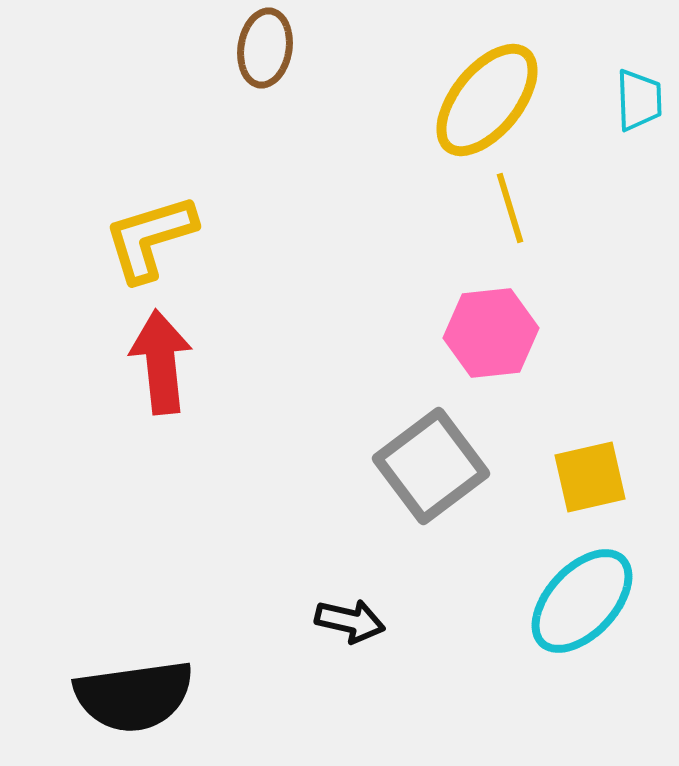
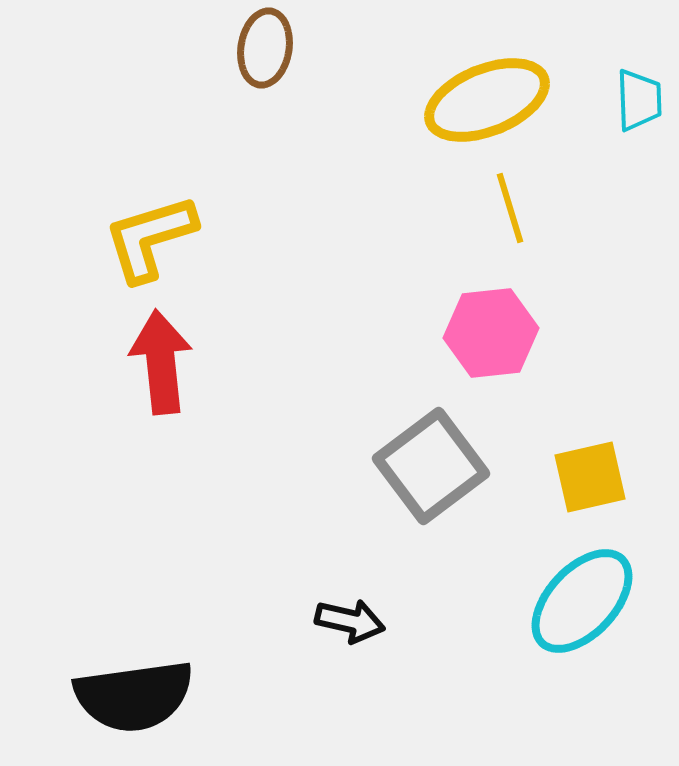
yellow ellipse: rotated 29 degrees clockwise
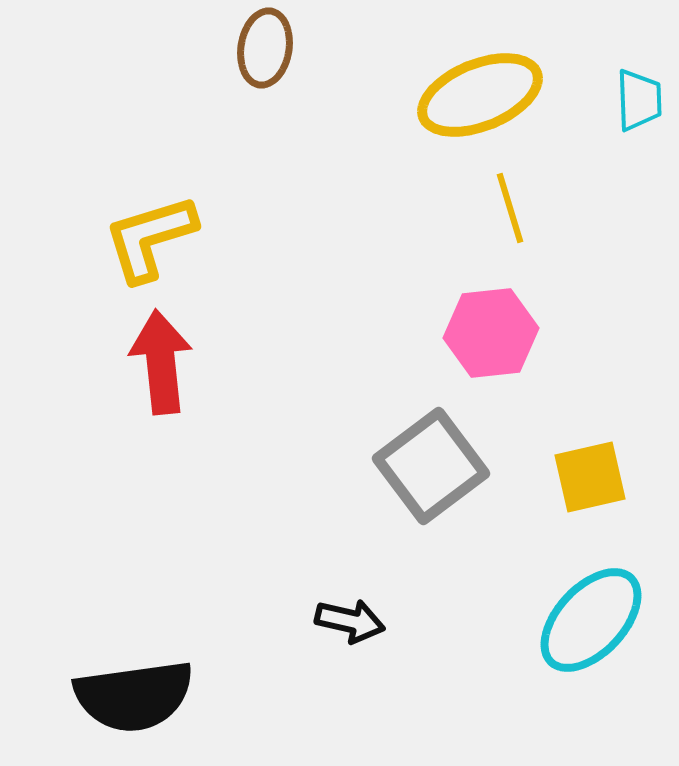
yellow ellipse: moved 7 px left, 5 px up
cyan ellipse: moved 9 px right, 19 px down
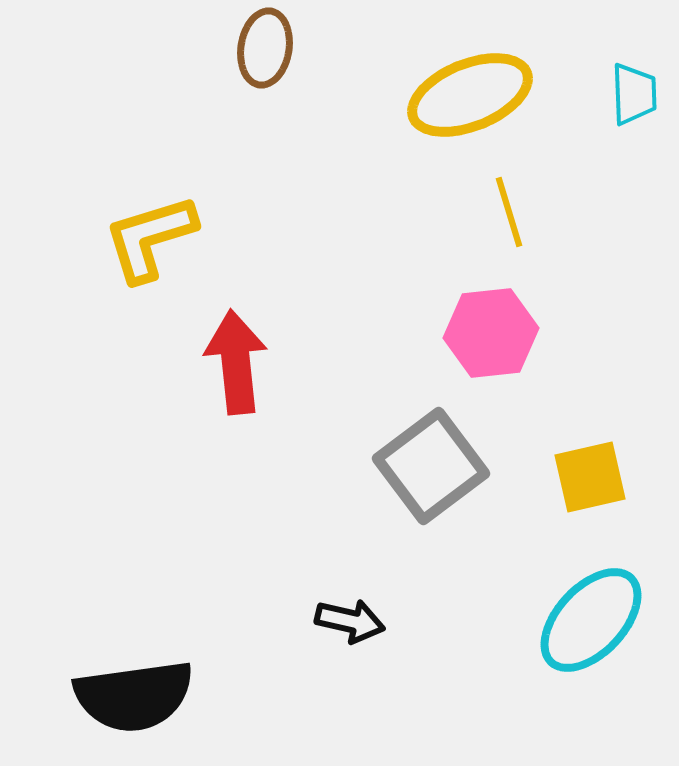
yellow ellipse: moved 10 px left
cyan trapezoid: moved 5 px left, 6 px up
yellow line: moved 1 px left, 4 px down
red arrow: moved 75 px right
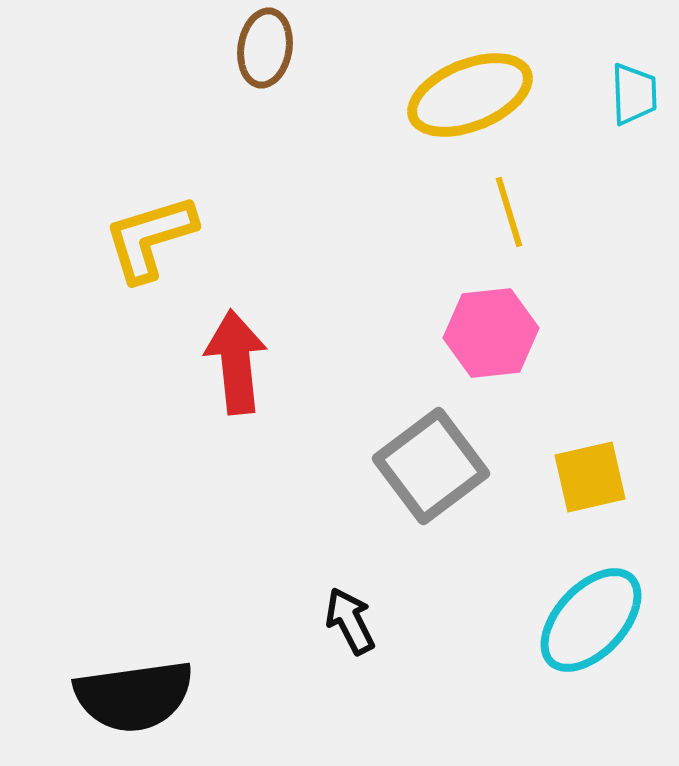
black arrow: rotated 130 degrees counterclockwise
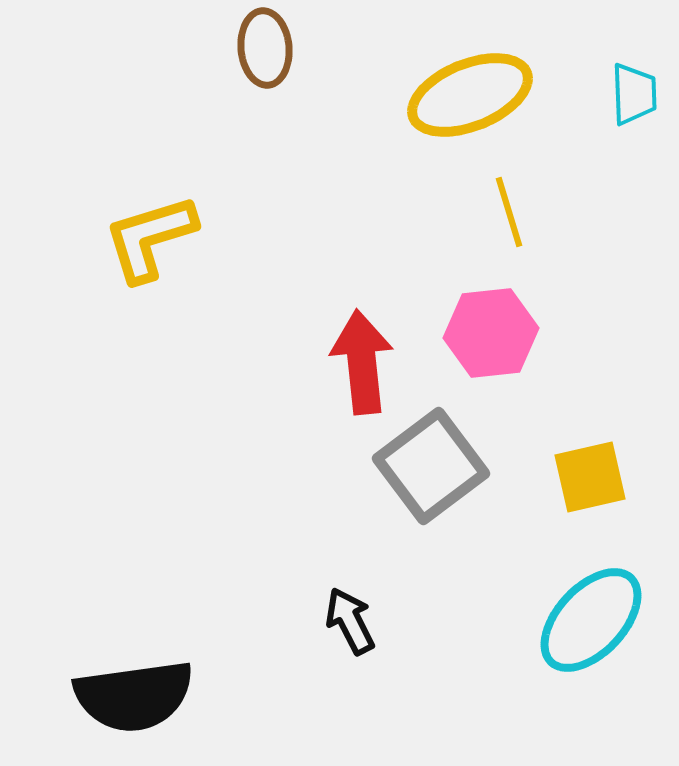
brown ellipse: rotated 14 degrees counterclockwise
red arrow: moved 126 px right
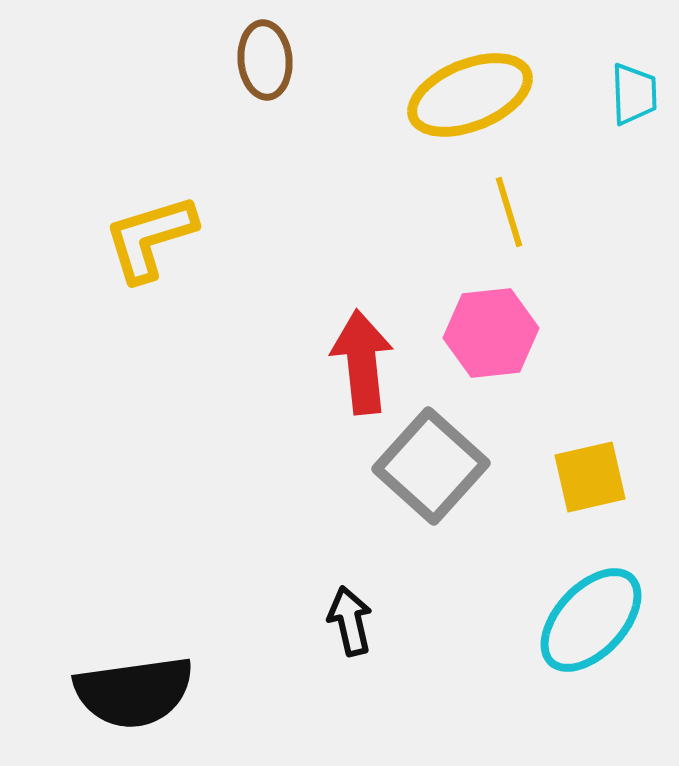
brown ellipse: moved 12 px down
gray square: rotated 11 degrees counterclockwise
black arrow: rotated 14 degrees clockwise
black semicircle: moved 4 px up
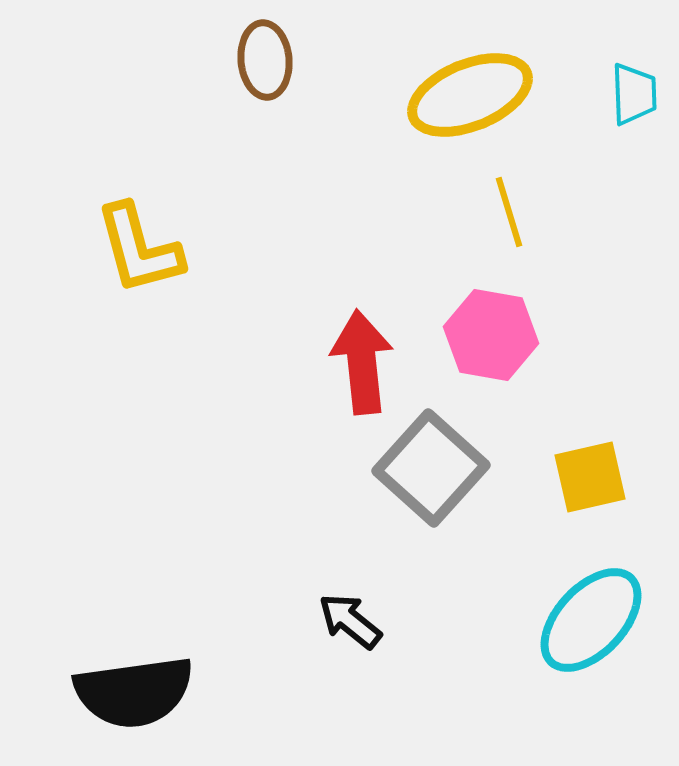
yellow L-shape: moved 11 px left, 11 px down; rotated 88 degrees counterclockwise
pink hexagon: moved 2 px down; rotated 16 degrees clockwise
gray square: moved 2 px down
black arrow: rotated 38 degrees counterclockwise
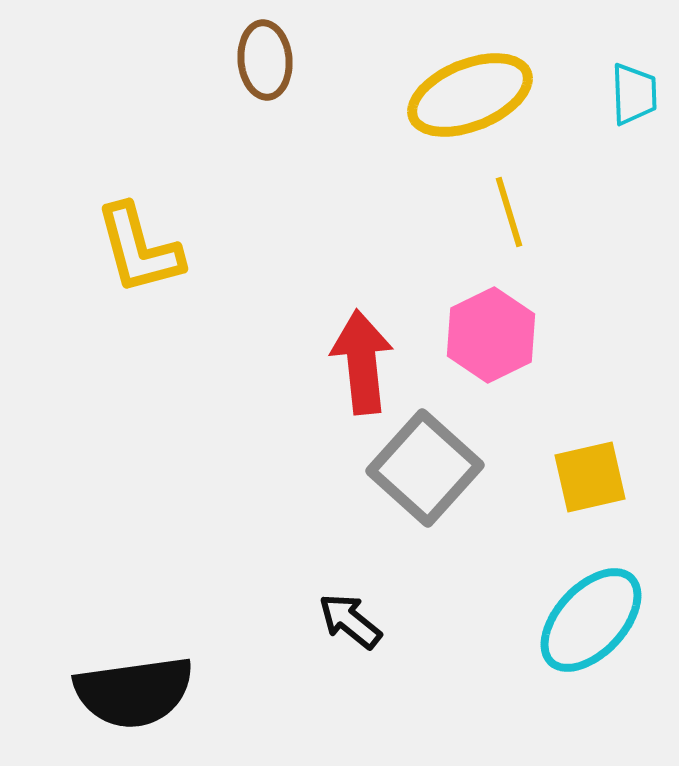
pink hexagon: rotated 24 degrees clockwise
gray square: moved 6 px left
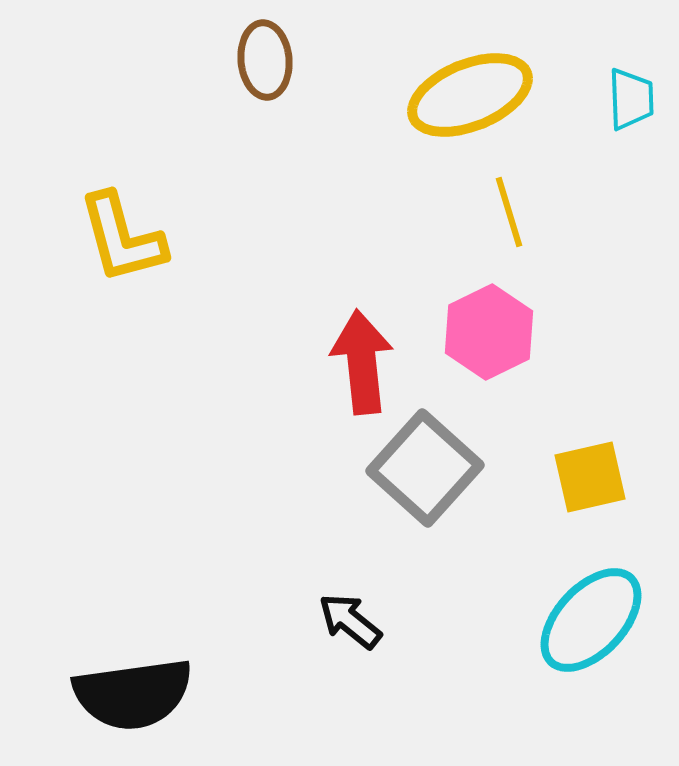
cyan trapezoid: moved 3 px left, 5 px down
yellow L-shape: moved 17 px left, 11 px up
pink hexagon: moved 2 px left, 3 px up
black semicircle: moved 1 px left, 2 px down
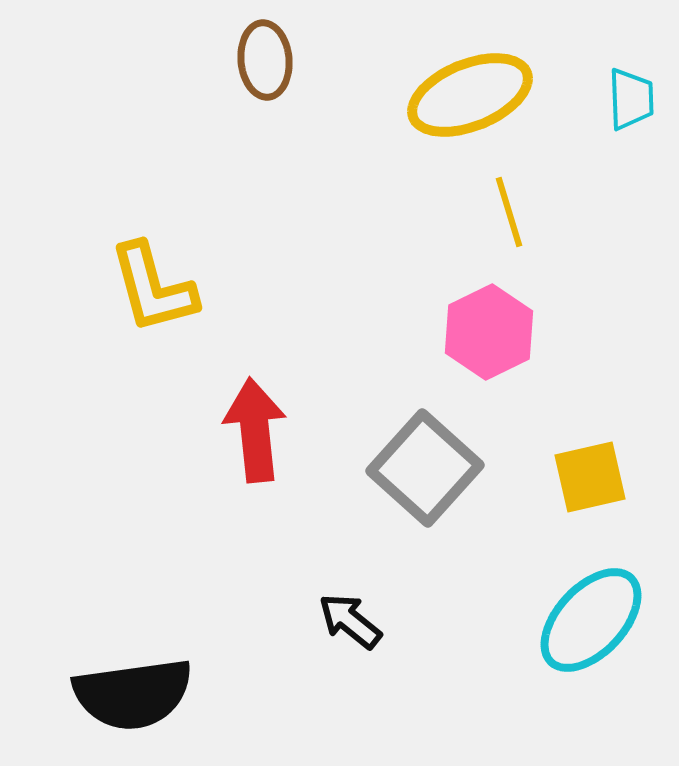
yellow L-shape: moved 31 px right, 50 px down
red arrow: moved 107 px left, 68 px down
